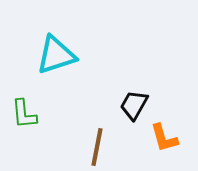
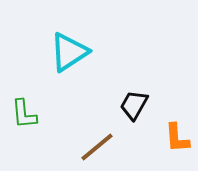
cyan triangle: moved 13 px right, 3 px up; rotated 15 degrees counterclockwise
orange L-shape: moved 13 px right; rotated 12 degrees clockwise
brown line: rotated 39 degrees clockwise
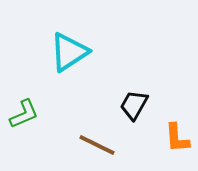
green L-shape: rotated 108 degrees counterclockwise
brown line: moved 2 px up; rotated 66 degrees clockwise
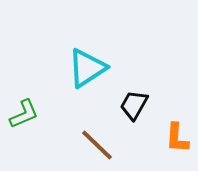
cyan triangle: moved 18 px right, 16 px down
orange L-shape: rotated 8 degrees clockwise
brown line: rotated 18 degrees clockwise
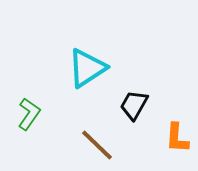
green L-shape: moved 5 px right; rotated 32 degrees counterclockwise
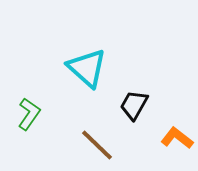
cyan triangle: rotated 45 degrees counterclockwise
orange L-shape: rotated 124 degrees clockwise
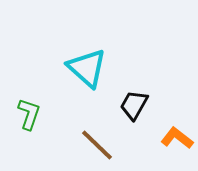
green L-shape: rotated 16 degrees counterclockwise
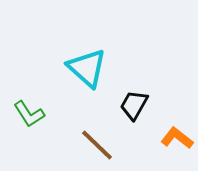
green L-shape: rotated 128 degrees clockwise
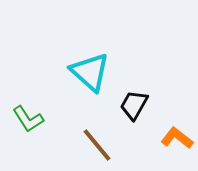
cyan triangle: moved 3 px right, 4 px down
green L-shape: moved 1 px left, 5 px down
brown line: rotated 6 degrees clockwise
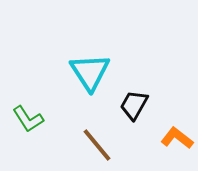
cyan triangle: rotated 15 degrees clockwise
